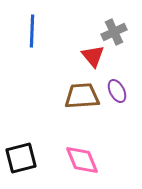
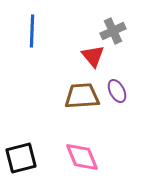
gray cross: moved 1 px left, 1 px up
pink diamond: moved 3 px up
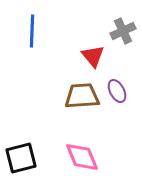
gray cross: moved 10 px right
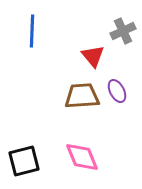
black square: moved 3 px right, 3 px down
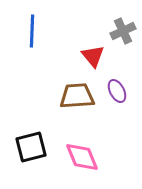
brown trapezoid: moved 5 px left
black square: moved 7 px right, 14 px up
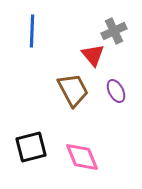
gray cross: moved 9 px left
red triangle: moved 1 px up
purple ellipse: moved 1 px left
brown trapezoid: moved 4 px left, 6 px up; rotated 66 degrees clockwise
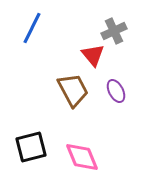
blue line: moved 3 px up; rotated 24 degrees clockwise
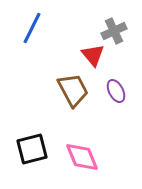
black square: moved 1 px right, 2 px down
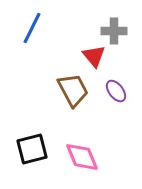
gray cross: rotated 25 degrees clockwise
red triangle: moved 1 px right, 1 px down
purple ellipse: rotated 10 degrees counterclockwise
